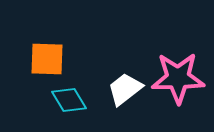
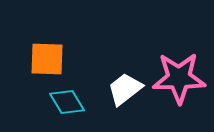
pink star: moved 1 px right
cyan diamond: moved 2 px left, 2 px down
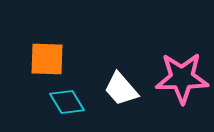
pink star: moved 3 px right
white trapezoid: moved 4 px left; rotated 93 degrees counterclockwise
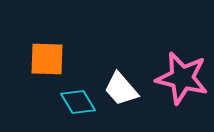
pink star: rotated 14 degrees clockwise
cyan diamond: moved 11 px right
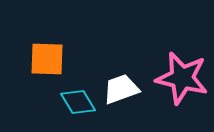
white trapezoid: rotated 111 degrees clockwise
